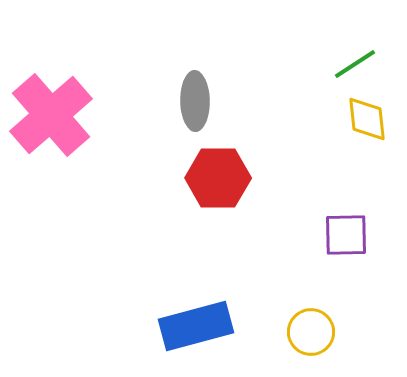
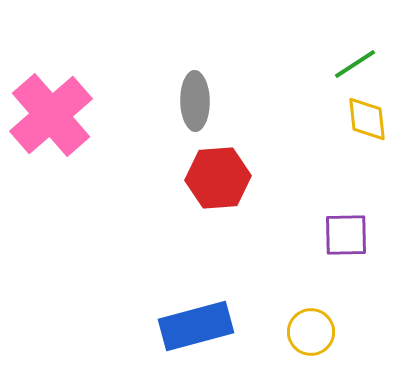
red hexagon: rotated 4 degrees counterclockwise
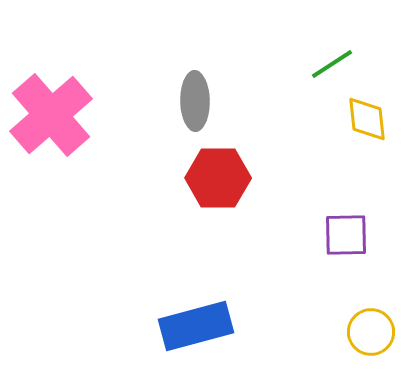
green line: moved 23 px left
red hexagon: rotated 4 degrees clockwise
yellow circle: moved 60 px right
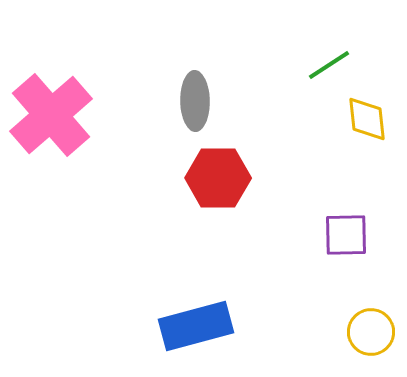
green line: moved 3 px left, 1 px down
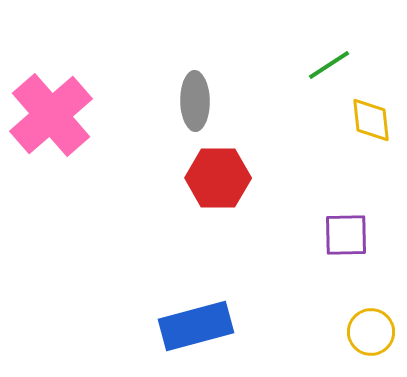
yellow diamond: moved 4 px right, 1 px down
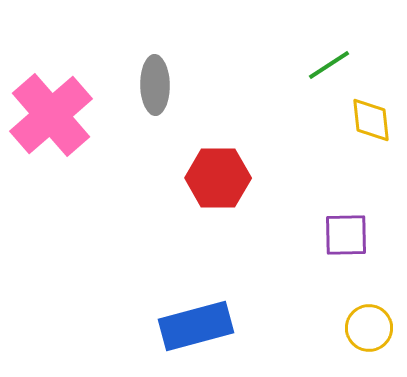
gray ellipse: moved 40 px left, 16 px up
yellow circle: moved 2 px left, 4 px up
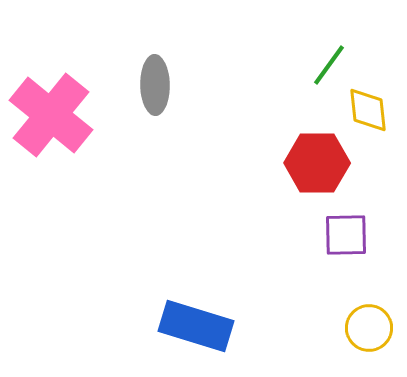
green line: rotated 21 degrees counterclockwise
pink cross: rotated 10 degrees counterclockwise
yellow diamond: moved 3 px left, 10 px up
red hexagon: moved 99 px right, 15 px up
blue rectangle: rotated 32 degrees clockwise
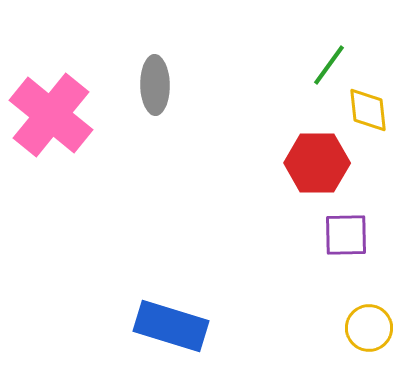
blue rectangle: moved 25 px left
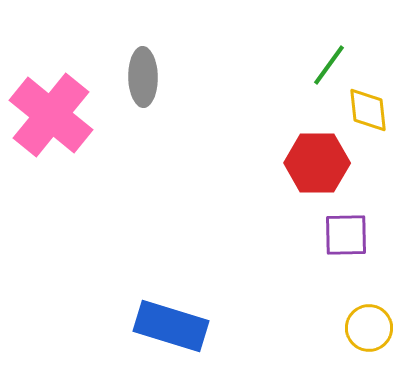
gray ellipse: moved 12 px left, 8 px up
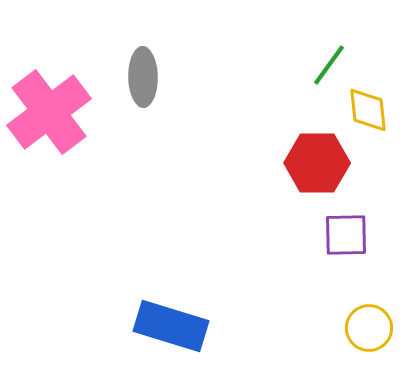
pink cross: moved 2 px left, 3 px up; rotated 14 degrees clockwise
